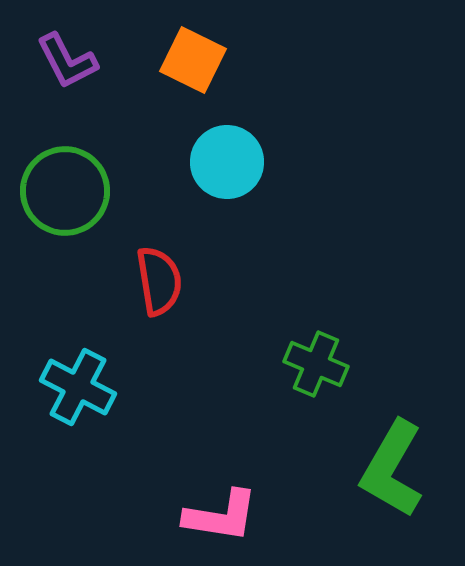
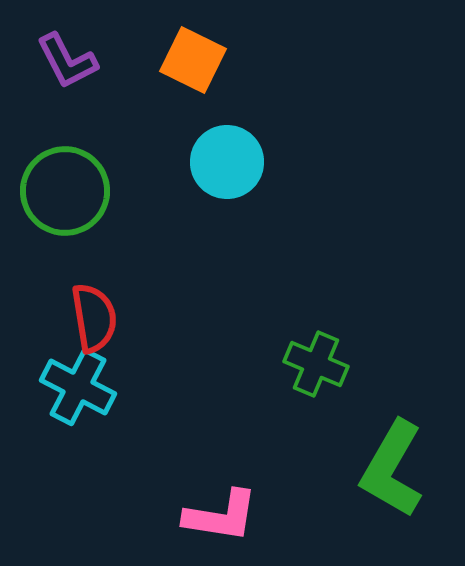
red semicircle: moved 65 px left, 37 px down
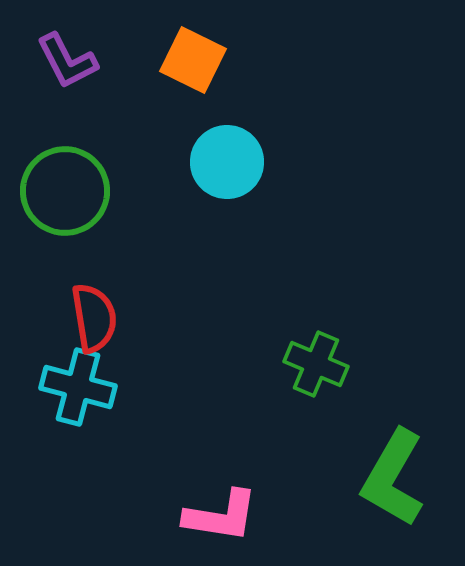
cyan cross: rotated 12 degrees counterclockwise
green L-shape: moved 1 px right, 9 px down
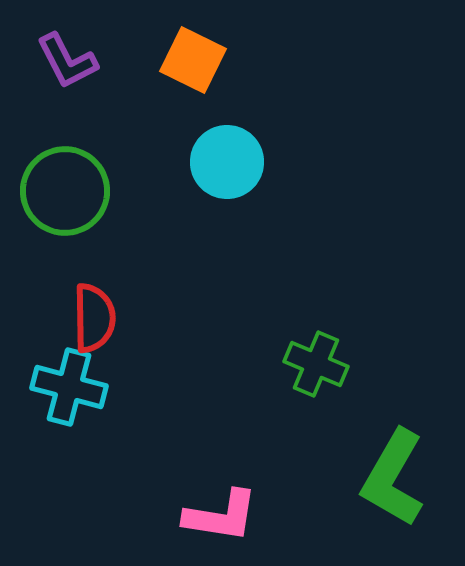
red semicircle: rotated 8 degrees clockwise
cyan cross: moved 9 px left
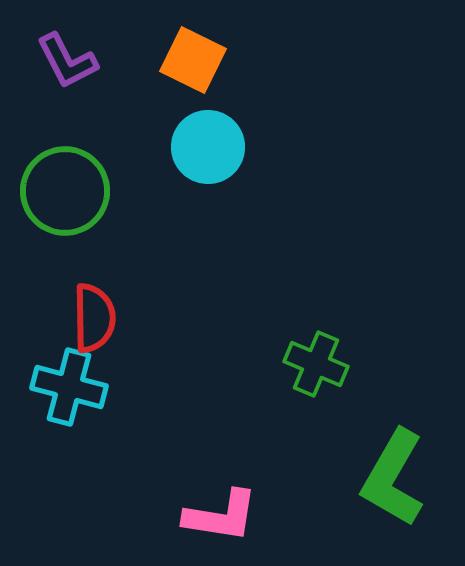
cyan circle: moved 19 px left, 15 px up
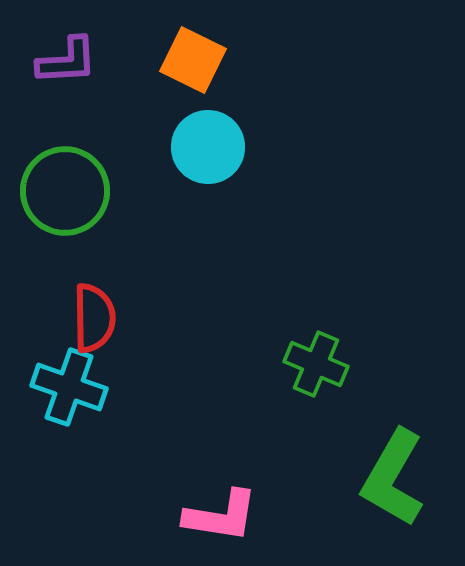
purple L-shape: rotated 66 degrees counterclockwise
cyan cross: rotated 4 degrees clockwise
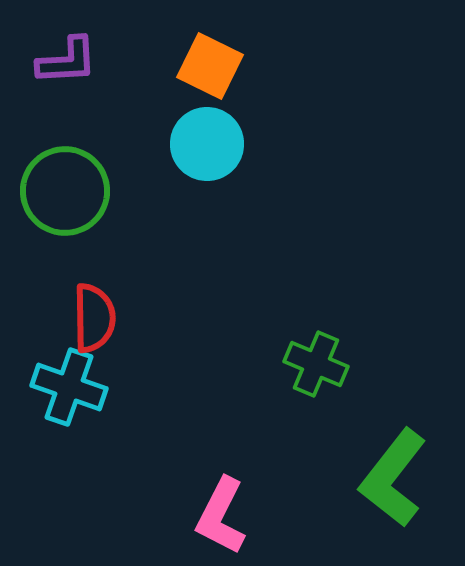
orange square: moved 17 px right, 6 px down
cyan circle: moved 1 px left, 3 px up
green L-shape: rotated 8 degrees clockwise
pink L-shape: rotated 108 degrees clockwise
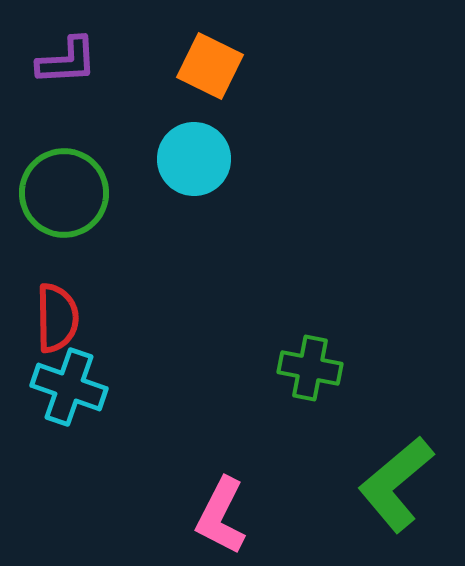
cyan circle: moved 13 px left, 15 px down
green circle: moved 1 px left, 2 px down
red semicircle: moved 37 px left
green cross: moved 6 px left, 4 px down; rotated 12 degrees counterclockwise
green L-shape: moved 3 px right, 6 px down; rotated 12 degrees clockwise
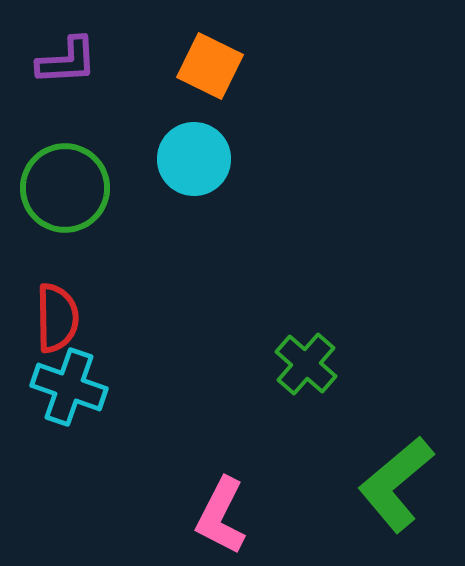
green circle: moved 1 px right, 5 px up
green cross: moved 4 px left, 4 px up; rotated 30 degrees clockwise
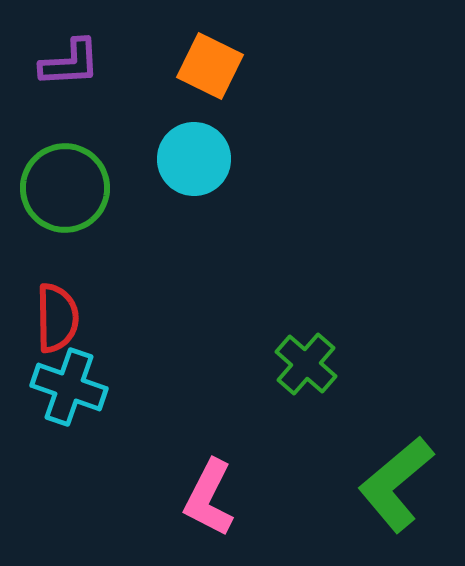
purple L-shape: moved 3 px right, 2 px down
pink L-shape: moved 12 px left, 18 px up
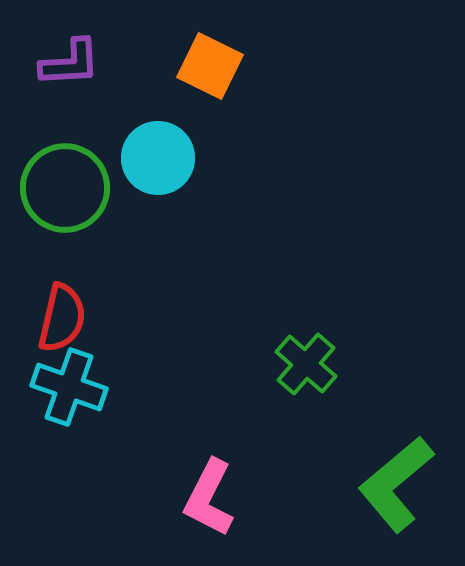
cyan circle: moved 36 px left, 1 px up
red semicircle: moved 5 px right; rotated 14 degrees clockwise
